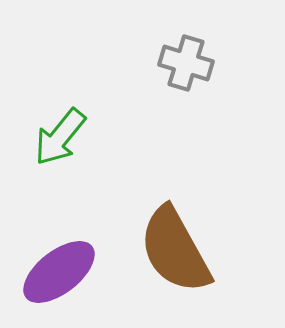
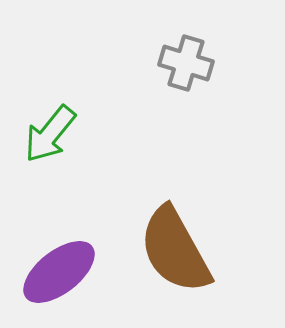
green arrow: moved 10 px left, 3 px up
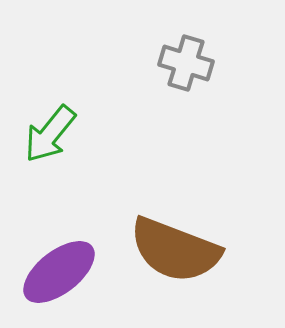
brown semicircle: rotated 40 degrees counterclockwise
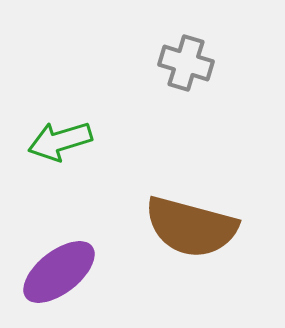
green arrow: moved 10 px right, 7 px down; rotated 34 degrees clockwise
brown semicircle: moved 16 px right, 23 px up; rotated 6 degrees counterclockwise
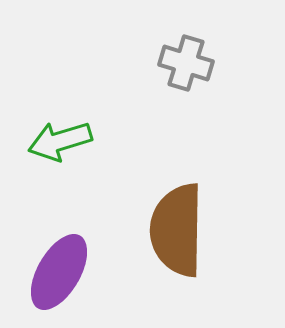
brown semicircle: moved 14 px left, 3 px down; rotated 76 degrees clockwise
purple ellipse: rotated 22 degrees counterclockwise
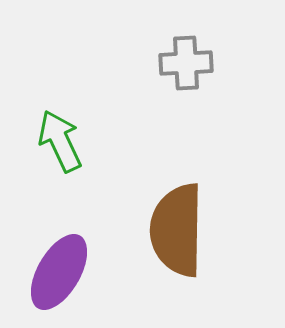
gray cross: rotated 20 degrees counterclockwise
green arrow: rotated 82 degrees clockwise
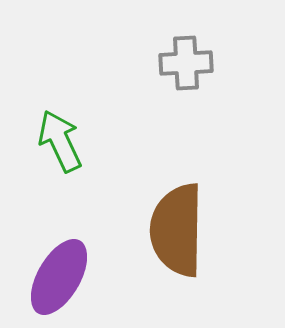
purple ellipse: moved 5 px down
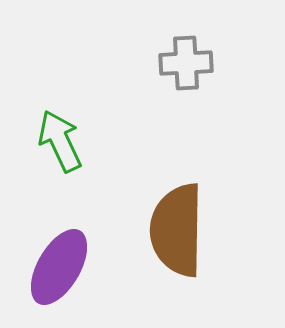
purple ellipse: moved 10 px up
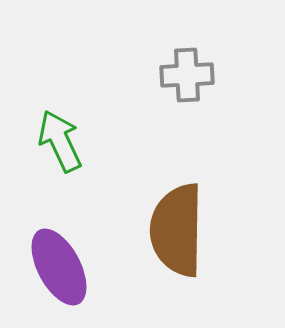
gray cross: moved 1 px right, 12 px down
purple ellipse: rotated 58 degrees counterclockwise
